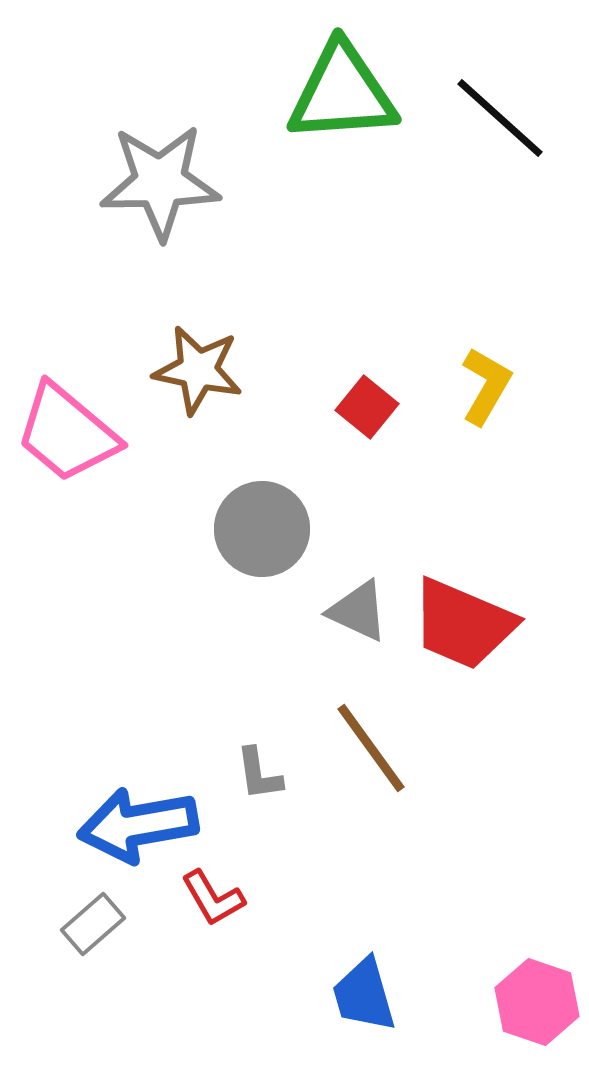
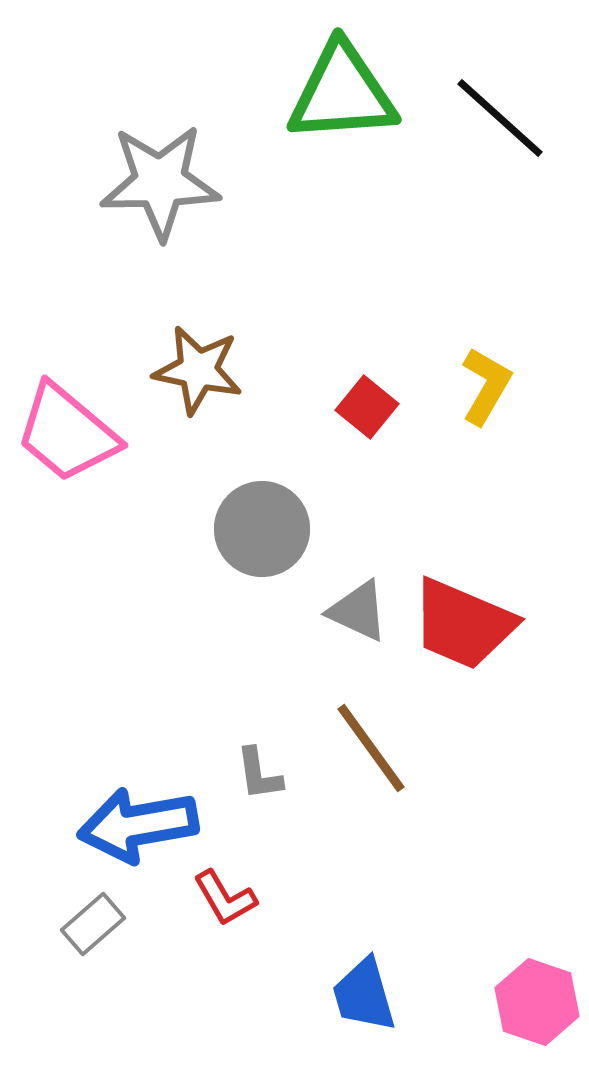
red L-shape: moved 12 px right
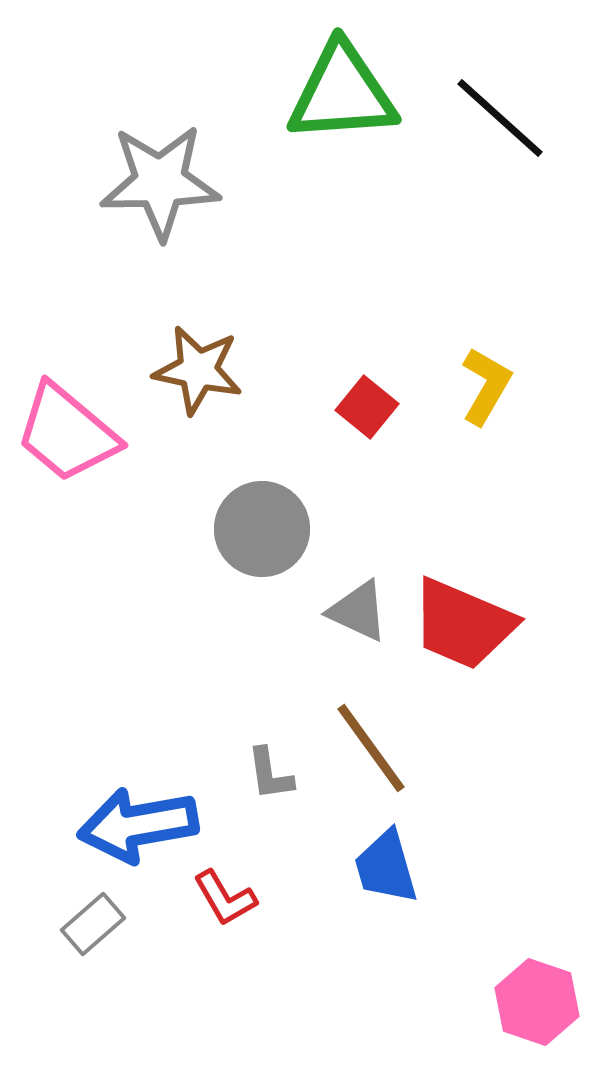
gray L-shape: moved 11 px right
blue trapezoid: moved 22 px right, 128 px up
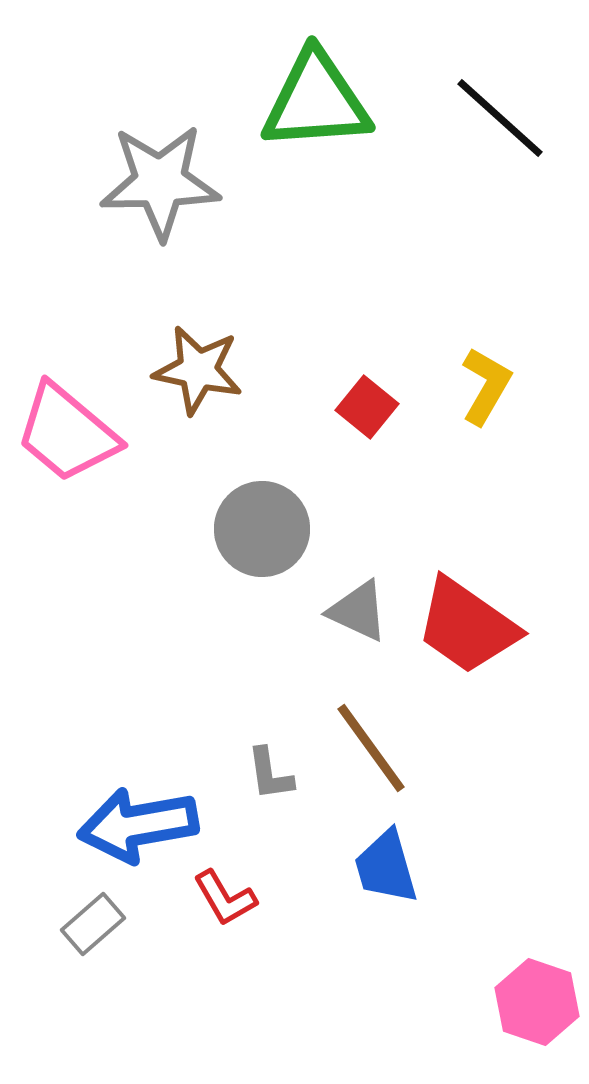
green triangle: moved 26 px left, 8 px down
red trapezoid: moved 4 px right, 2 px down; rotated 12 degrees clockwise
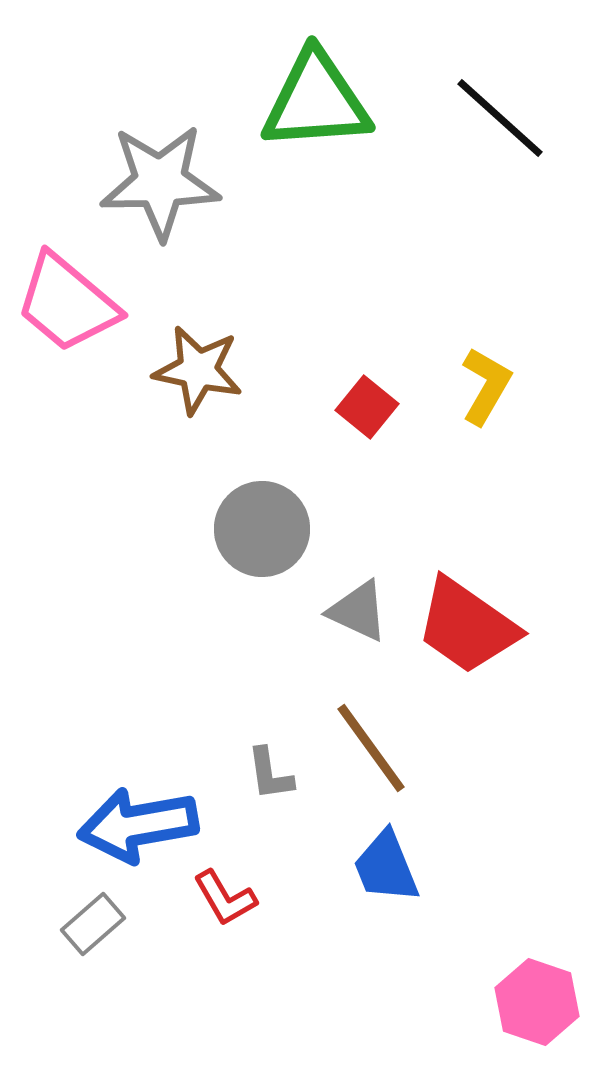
pink trapezoid: moved 130 px up
blue trapezoid: rotated 6 degrees counterclockwise
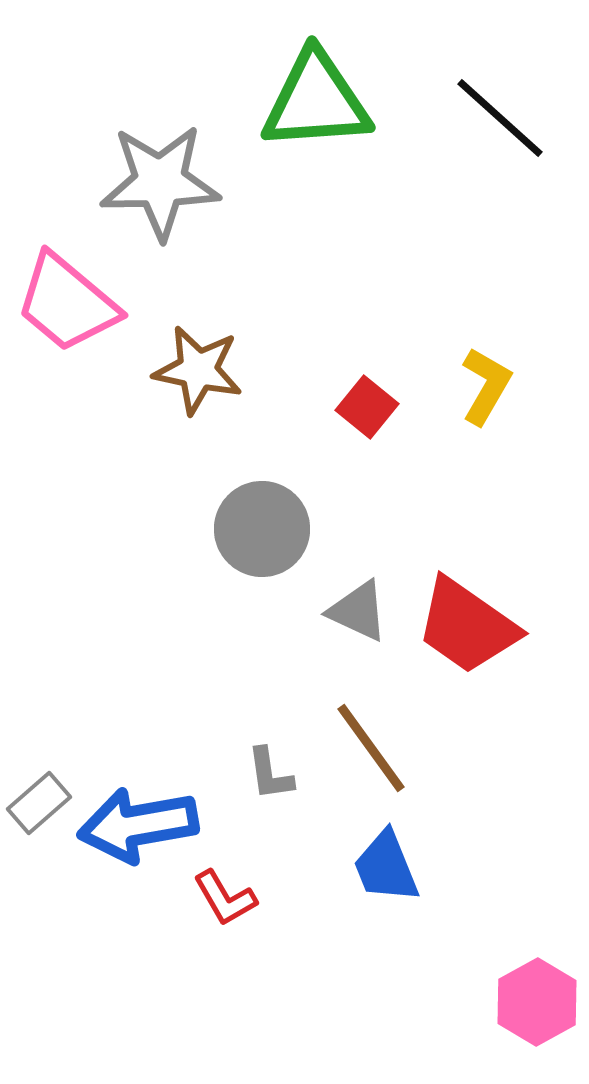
gray rectangle: moved 54 px left, 121 px up
pink hexagon: rotated 12 degrees clockwise
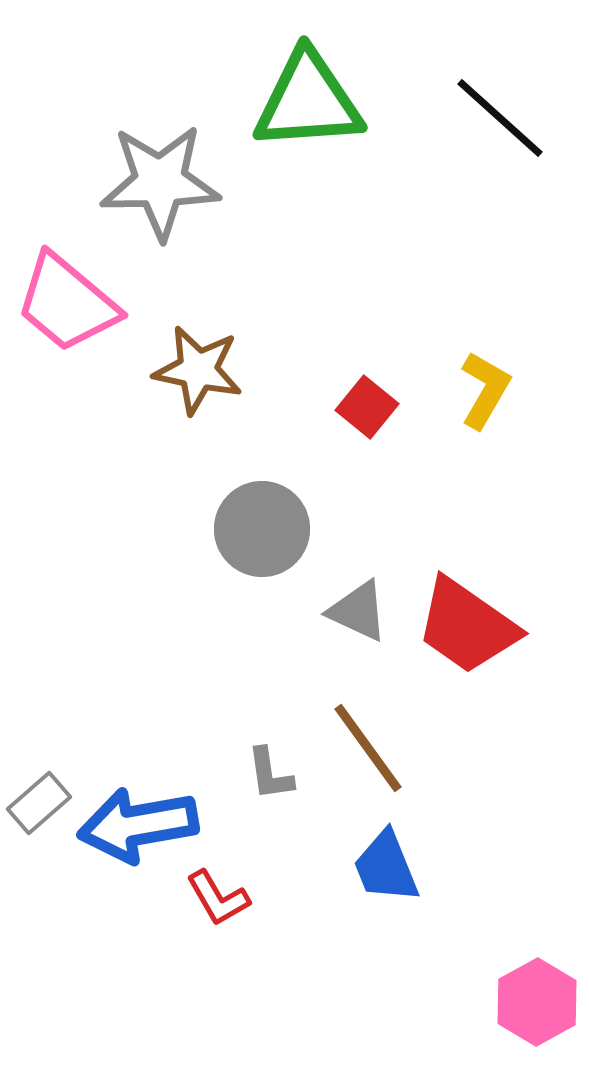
green triangle: moved 8 px left
yellow L-shape: moved 1 px left, 4 px down
brown line: moved 3 px left
red L-shape: moved 7 px left
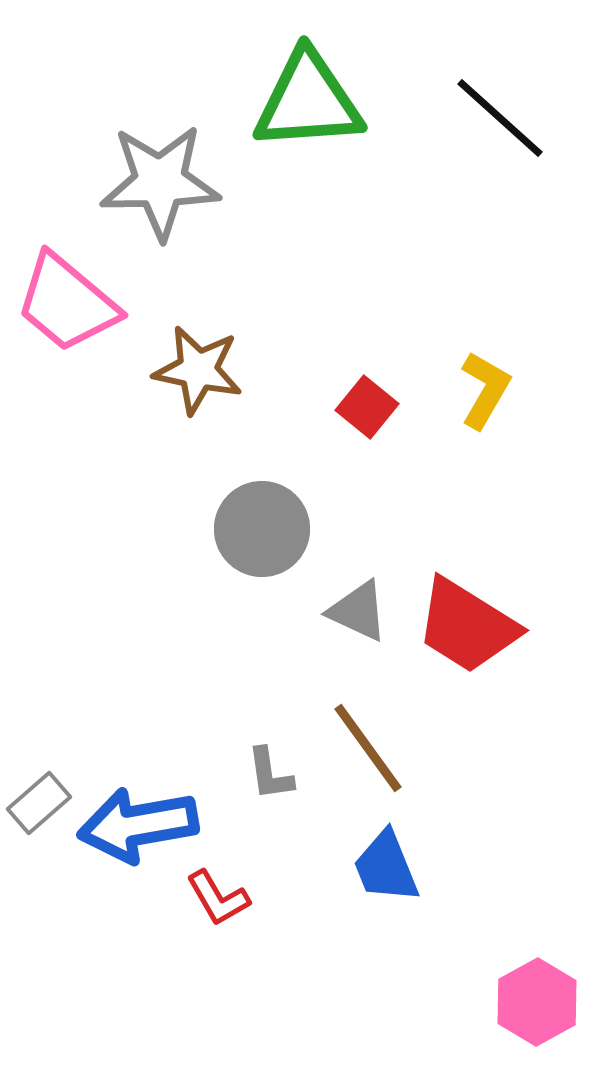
red trapezoid: rotated 3 degrees counterclockwise
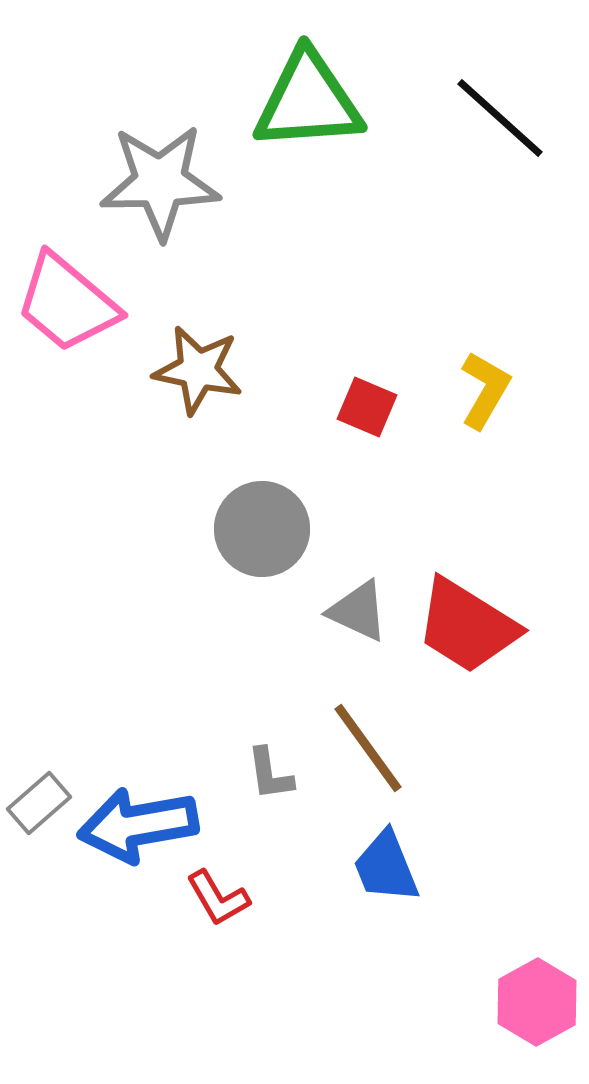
red square: rotated 16 degrees counterclockwise
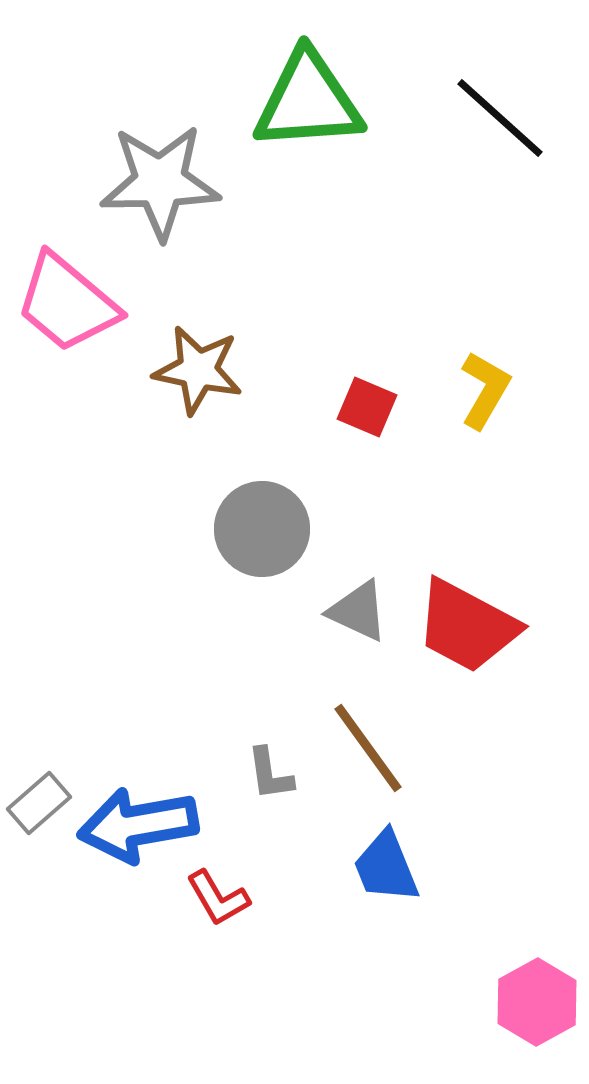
red trapezoid: rotated 4 degrees counterclockwise
